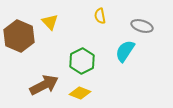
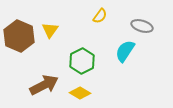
yellow semicircle: rotated 133 degrees counterclockwise
yellow triangle: moved 8 px down; rotated 18 degrees clockwise
yellow diamond: rotated 10 degrees clockwise
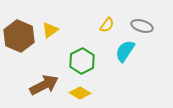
yellow semicircle: moved 7 px right, 9 px down
yellow triangle: rotated 18 degrees clockwise
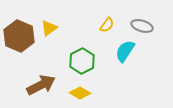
yellow triangle: moved 1 px left, 2 px up
brown arrow: moved 3 px left
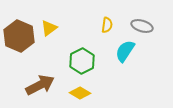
yellow semicircle: rotated 28 degrees counterclockwise
brown arrow: moved 1 px left
